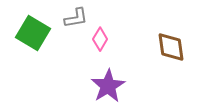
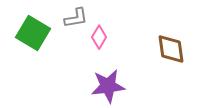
pink diamond: moved 1 px left, 2 px up
brown diamond: moved 2 px down
purple star: rotated 24 degrees clockwise
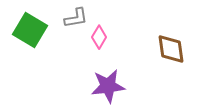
green square: moved 3 px left, 3 px up
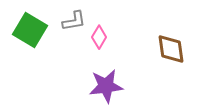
gray L-shape: moved 2 px left, 3 px down
purple star: moved 2 px left
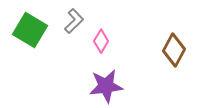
gray L-shape: rotated 35 degrees counterclockwise
pink diamond: moved 2 px right, 4 px down
brown diamond: moved 3 px right, 1 px down; rotated 36 degrees clockwise
